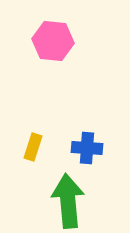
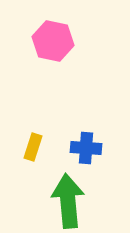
pink hexagon: rotated 6 degrees clockwise
blue cross: moved 1 px left
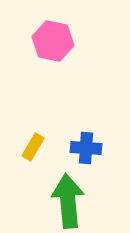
yellow rectangle: rotated 12 degrees clockwise
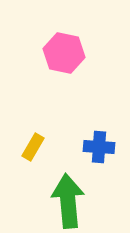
pink hexagon: moved 11 px right, 12 px down
blue cross: moved 13 px right, 1 px up
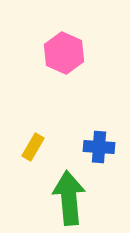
pink hexagon: rotated 12 degrees clockwise
green arrow: moved 1 px right, 3 px up
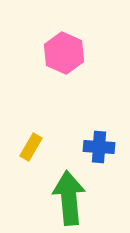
yellow rectangle: moved 2 px left
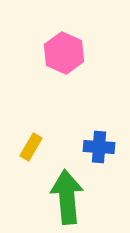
green arrow: moved 2 px left, 1 px up
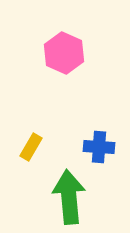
green arrow: moved 2 px right
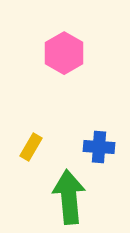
pink hexagon: rotated 6 degrees clockwise
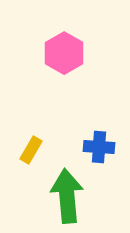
yellow rectangle: moved 3 px down
green arrow: moved 2 px left, 1 px up
